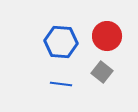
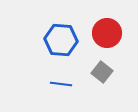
red circle: moved 3 px up
blue hexagon: moved 2 px up
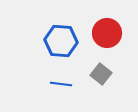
blue hexagon: moved 1 px down
gray square: moved 1 px left, 2 px down
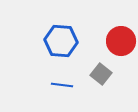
red circle: moved 14 px right, 8 px down
blue line: moved 1 px right, 1 px down
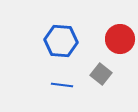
red circle: moved 1 px left, 2 px up
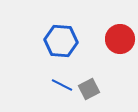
gray square: moved 12 px left, 15 px down; rotated 25 degrees clockwise
blue line: rotated 20 degrees clockwise
